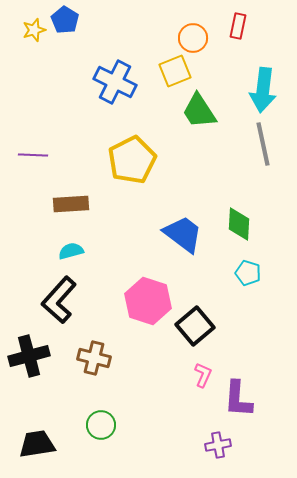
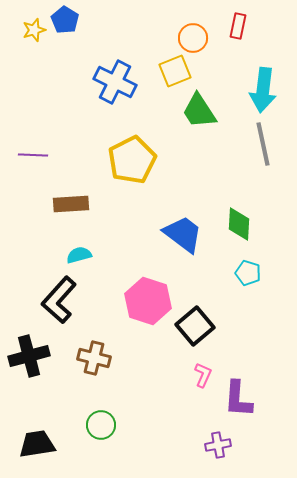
cyan semicircle: moved 8 px right, 4 px down
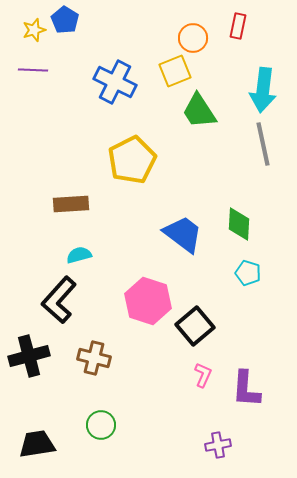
purple line: moved 85 px up
purple L-shape: moved 8 px right, 10 px up
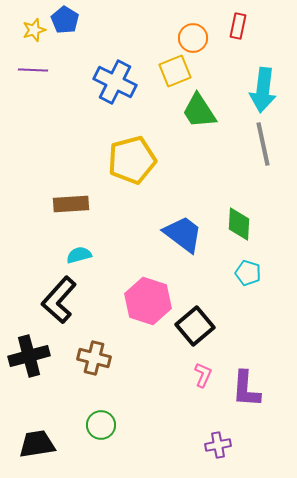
yellow pentagon: rotated 12 degrees clockwise
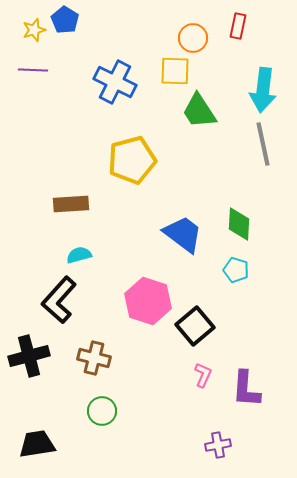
yellow square: rotated 24 degrees clockwise
cyan pentagon: moved 12 px left, 3 px up
green circle: moved 1 px right, 14 px up
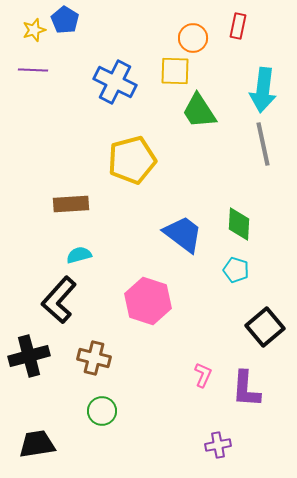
black square: moved 70 px right, 1 px down
